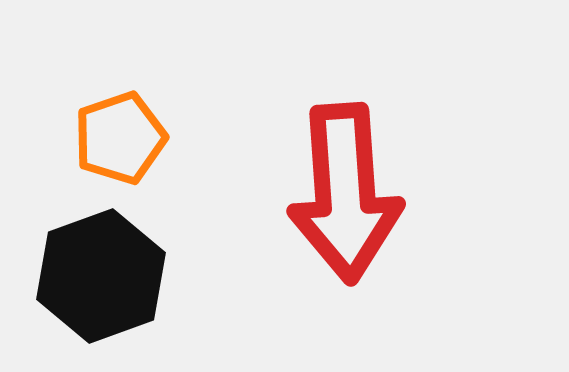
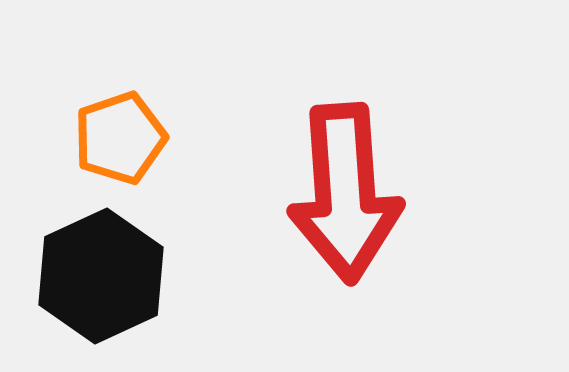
black hexagon: rotated 5 degrees counterclockwise
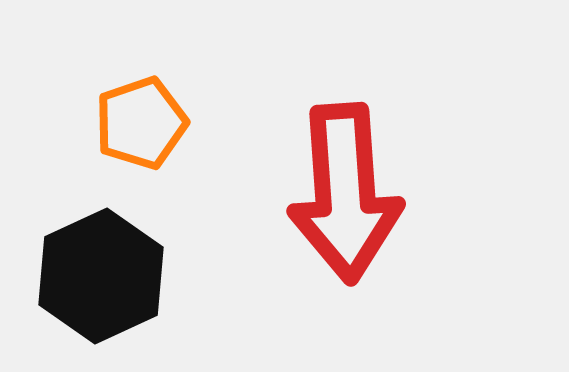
orange pentagon: moved 21 px right, 15 px up
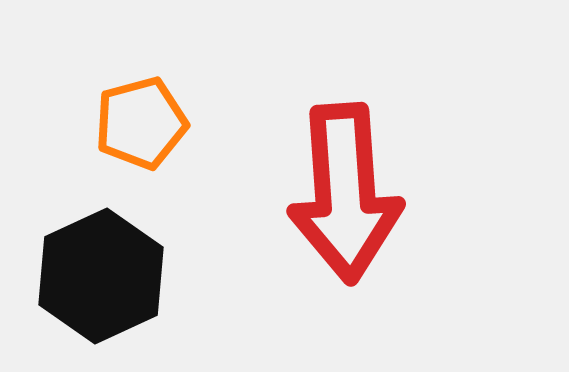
orange pentagon: rotated 4 degrees clockwise
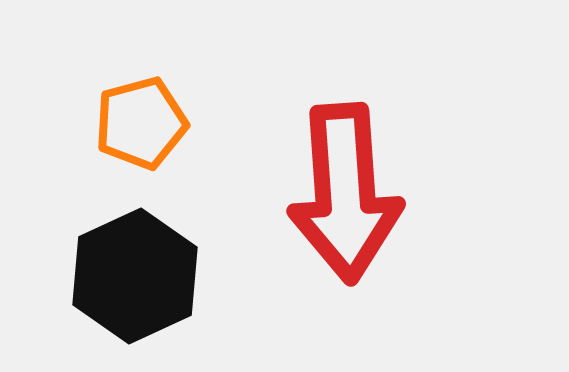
black hexagon: moved 34 px right
